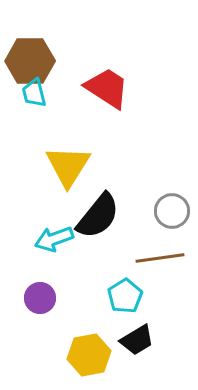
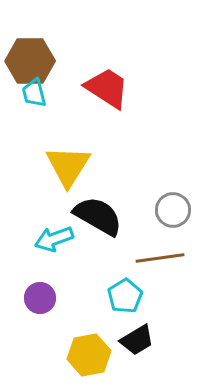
gray circle: moved 1 px right, 1 px up
black semicircle: rotated 99 degrees counterclockwise
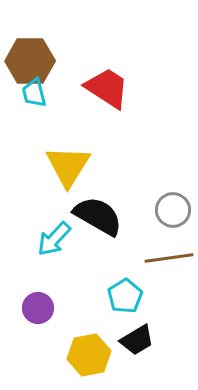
cyan arrow: rotated 27 degrees counterclockwise
brown line: moved 9 px right
purple circle: moved 2 px left, 10 px down
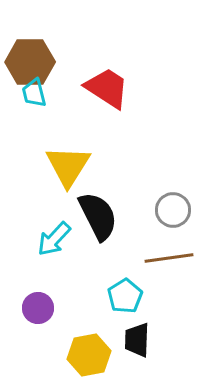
brown hexagon: moved 1 px down
black semicircle: rotated 33 degrees clockwise
black trapezoid: rotated 123 degrees clockwise
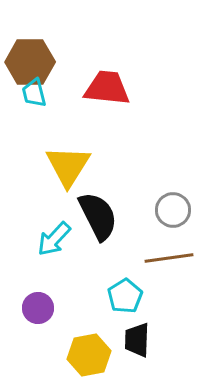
red trapezoid: rotated 27 degrees counterclockwise
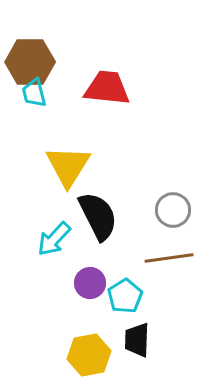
purple circle: moved 52 px right, 25 px up
